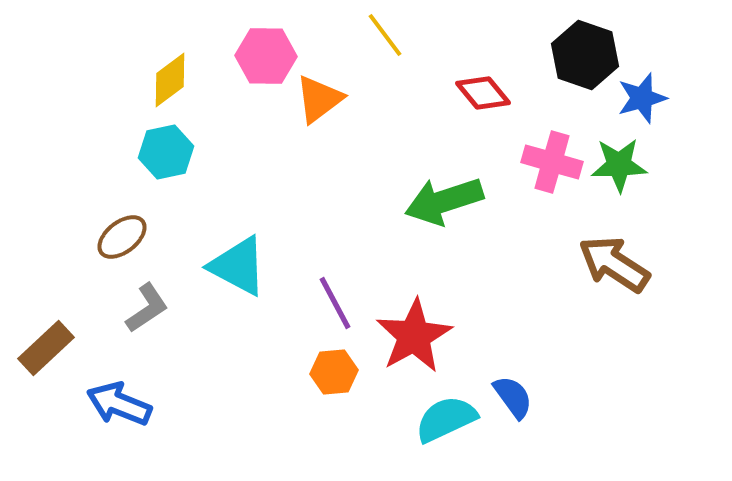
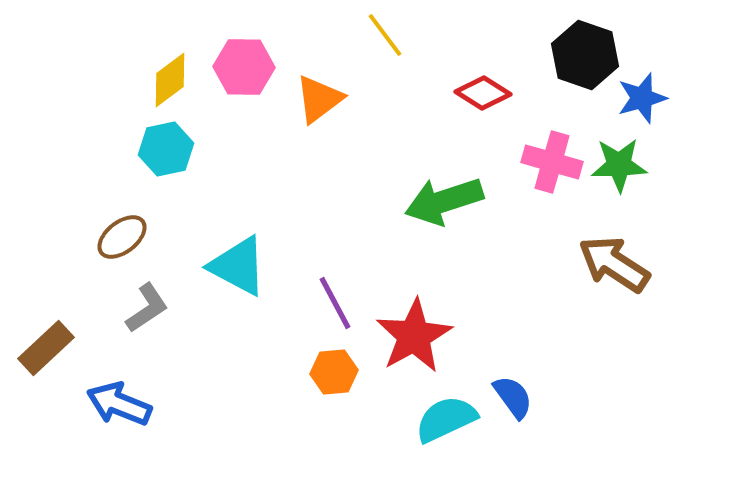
pink hexagon: moved 22 px left, 11 px down
red diamond: rotated 18 degrees counterclockwise
cyan hexagon: moved 3 px up
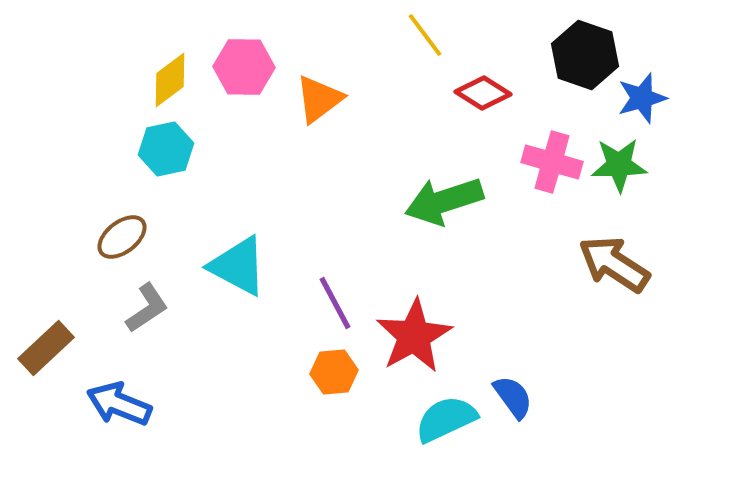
yellow line: moved 40 px right
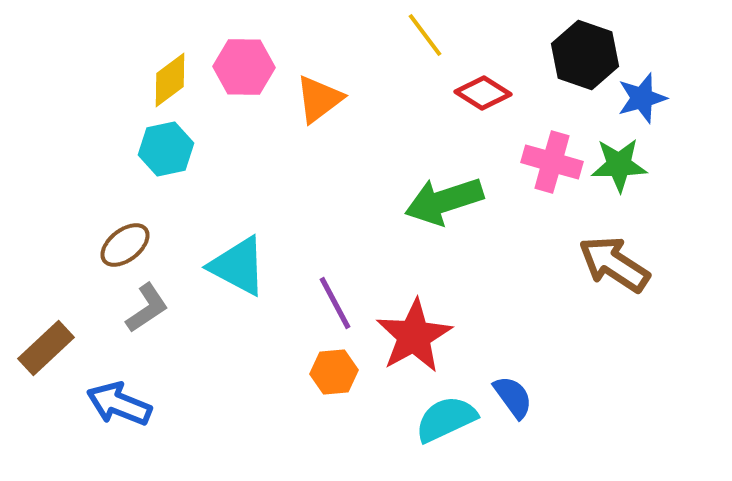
brown ellipse: moved 3 px right, 8 px down
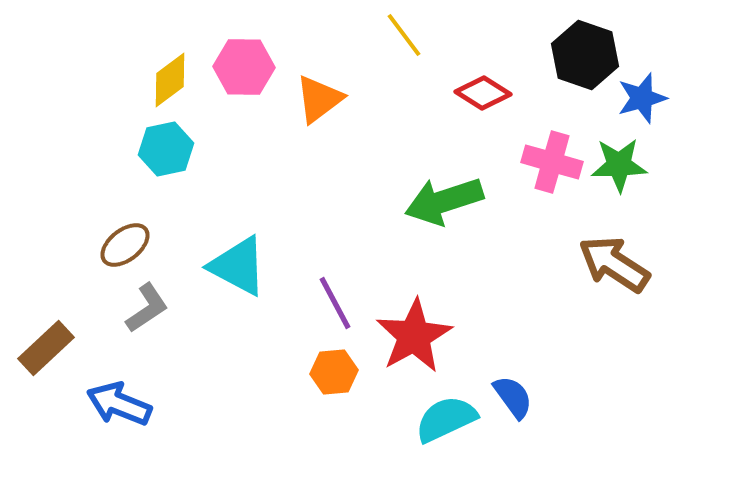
yellow line: moved 21 px left
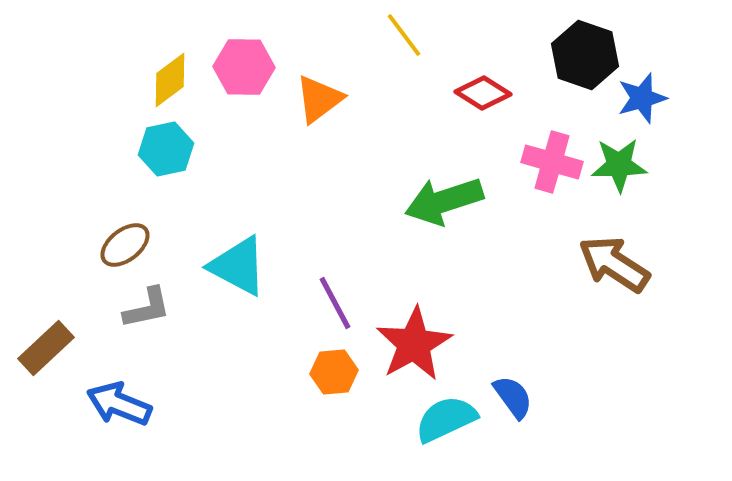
gray L-shape: rotated 22 degrees clockwise
red star: moved 8 px down
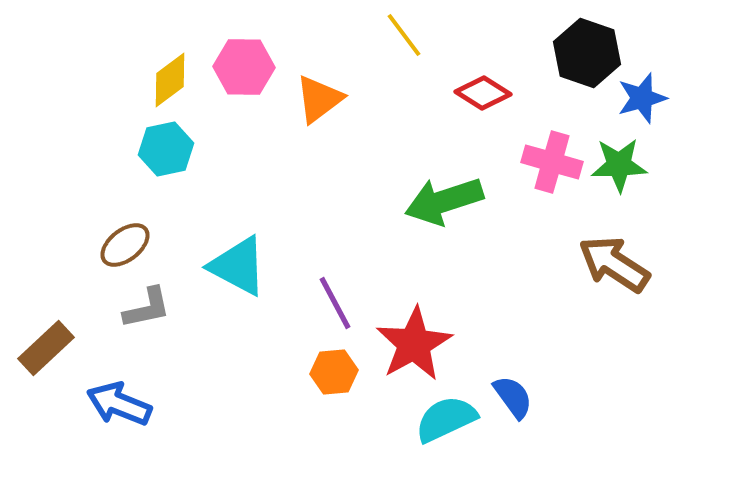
black hexagon: moved 2 px right, 2 px up
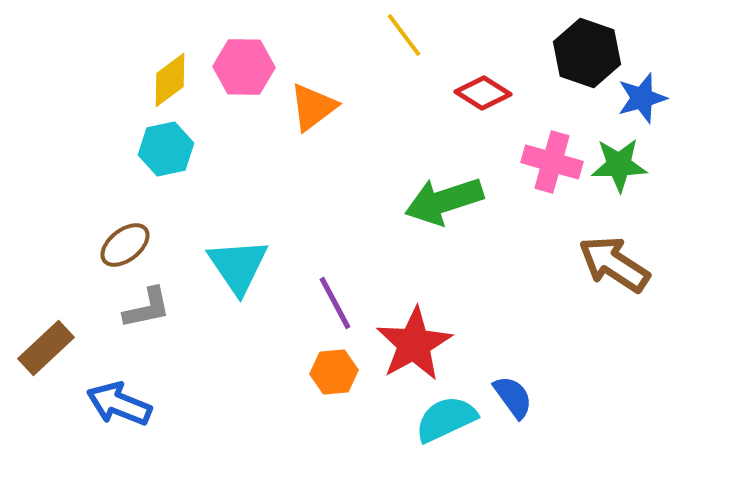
orange triangle: moved 6 px left, 8 px down
cyan triangle: rotated 28 degrees clockwise
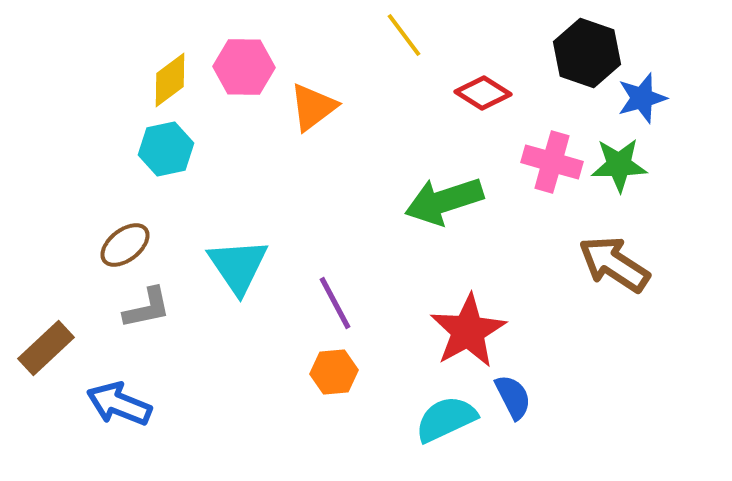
red star: moved 54 px right, 13 px up
blue semicircle: rotated 9 degrees clockwise
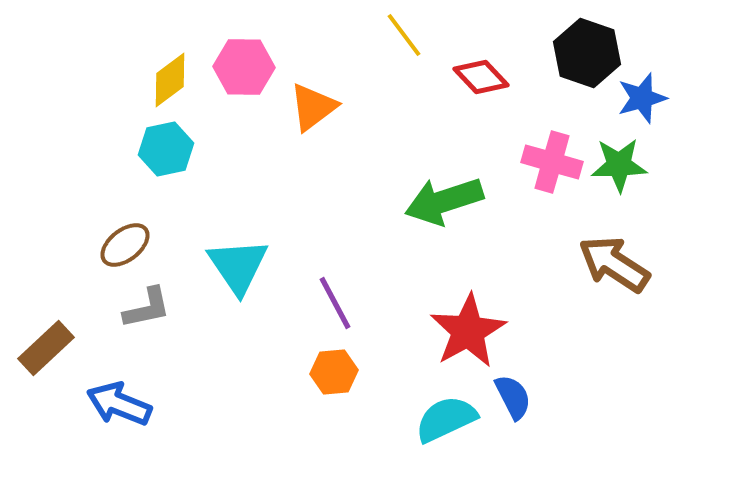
red diamond: moved 2 px left, 16 px up; rotated 14 degrees clockwise
